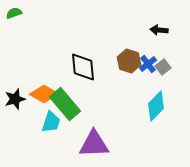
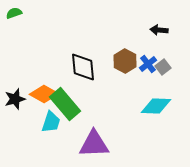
brown hexagon: moved 4 px left; rotated 10 degrees clockwise
cyan diamond: rotated 48 degrees clockwise
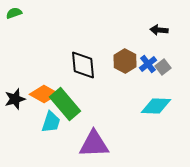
black diamond: moved 2 px up
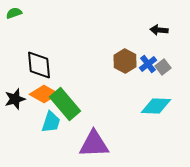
black diamond: moved 44 px left
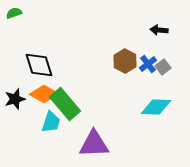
black diamond: rotated 12 degrees counterclockwise
cyan diamond: moved 1 px down
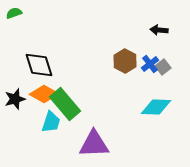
blue cross: moved 2 px right
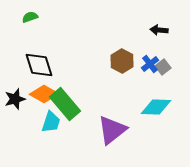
green semicircle: moved 16 px right, 4 px down
brown hexagon: moved 3 px left
purple triangle: moved 18 px right, 14 px up; rotated 36 degrees counterclockwise
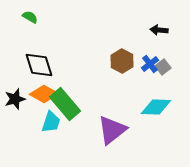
green semicircle: rotated 49 degrees clockwise
